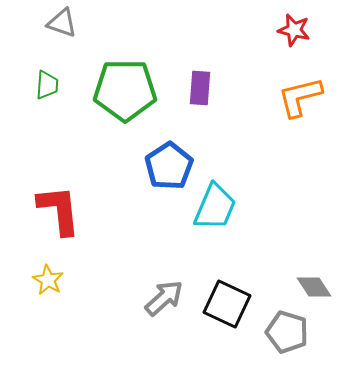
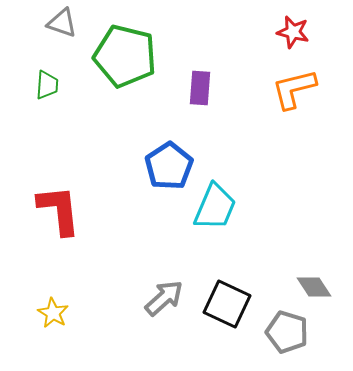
red star: moved 1 px left, 2 px down
green pentagon: moved 34 px up; rotated 14 degrees clockwise
orange L-shape: moved 6 px left, 8 px up
yellow star: moved 5 px right, 33 px down
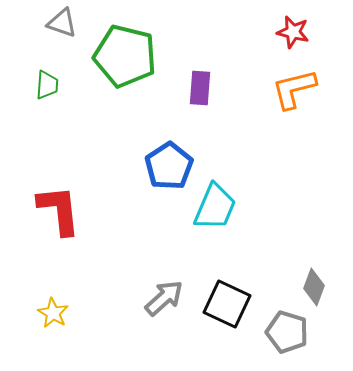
gray diamond: rotated 54 degrees clockwise
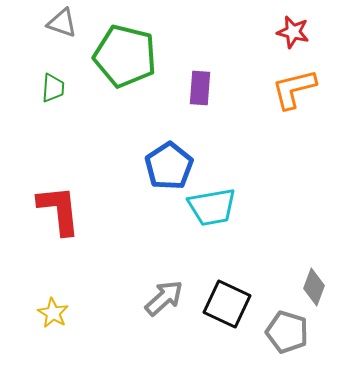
green trapezoid: moved 6 px right, 3 px down
cyan trapezoid: moved 3 px left; rotated 57 degrees clockwise
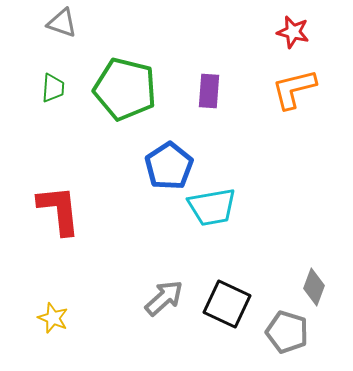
green pentagon: moved 33 px down
purple rectangle: moved 9 px right, 3 px down
yellow star: moved 5 px down; rotated 8 degrees counterclockwise
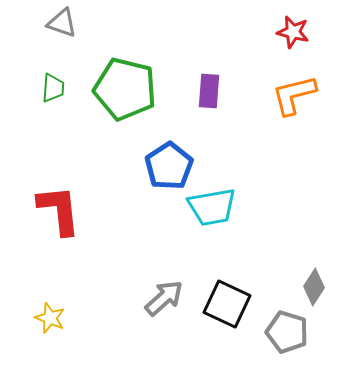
orange L-shape: moved 6 px down
gray diamond: rotated 12 degrees clockwise
yellow star: moved 3 px left
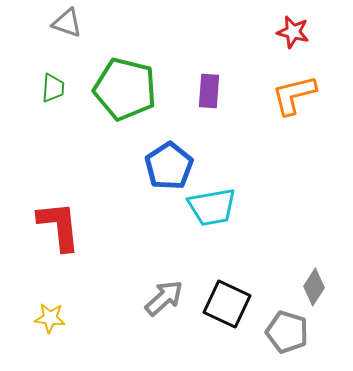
gray triangle: moved 5 px right
red L-shape: moved 16 px down
yellow star: rotated 16 degrees counterclockwise
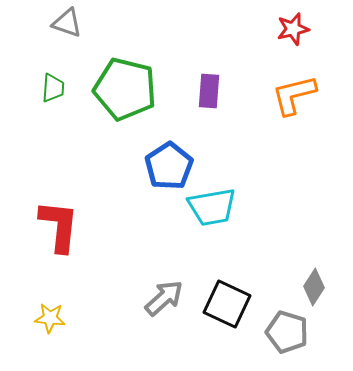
red star: moved 3 px up; rotated 28 degrees counterclockwise
red L-shape: rotated 12 degrees clockwise
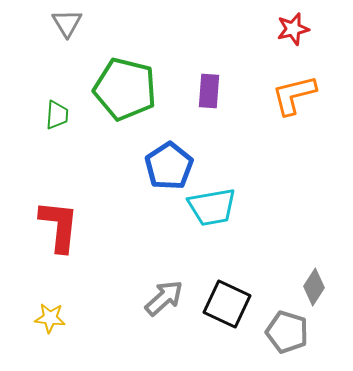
gray triangle: rotated 40 degrees clockwise
green trapezoid: moved 4 px right, 27 px down
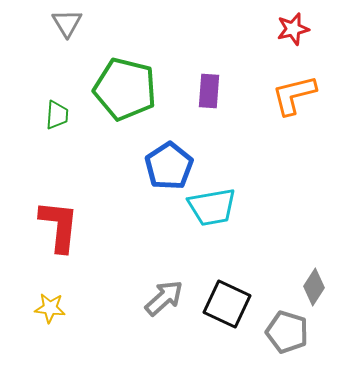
yellow star: moved 10 px up
